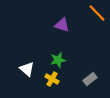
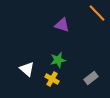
gray rectangle: moved 1 px right, 1 px up
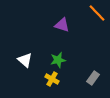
white triangle: moved 2 px left, 9 px up
gray rectangle: moved 2 px right; rotated 16 degrees counterclockwise
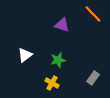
orange line: moved 4 px left, 1 px down
white triangle: moved 5 px up; rotated 42 degrees clockwise
yellow cross: moved 4 px down
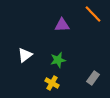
purple triangle: rotated 21 degrees counterclockwise
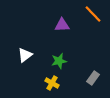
green star: moved 1 px right, 1 px down
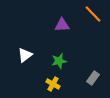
yellow cross: moved 1 px right, 1 px down
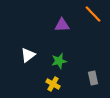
white triangle: moved 3 px right
gray rectangle: rotated 48 degrees counterclockwise
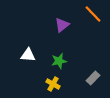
purple triangle: rotated 35 degrees counterclockwise
white triangle: rotated 42 degrees clockwise
gray rectangle: rotated 56 degrees clockwise
